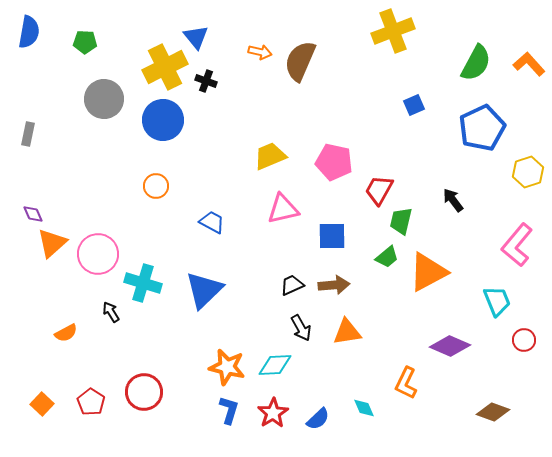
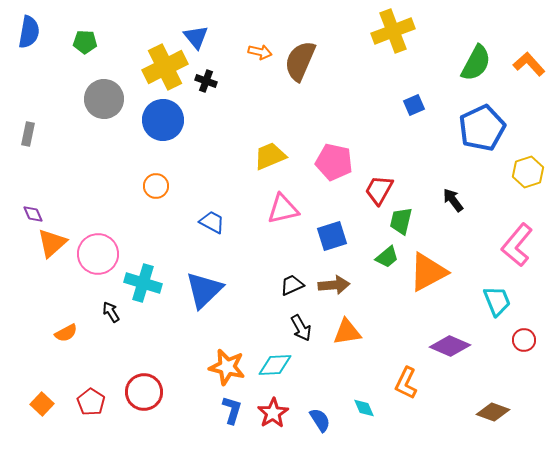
blue square at (332, 236): rotated 16 degrees counterclockwise
blue L-shape at (229, 410): moved 3 px right
blue semicircle at (318, 419): moved 2 px right, 1 px down; rotated 80 degrees counterclockwise
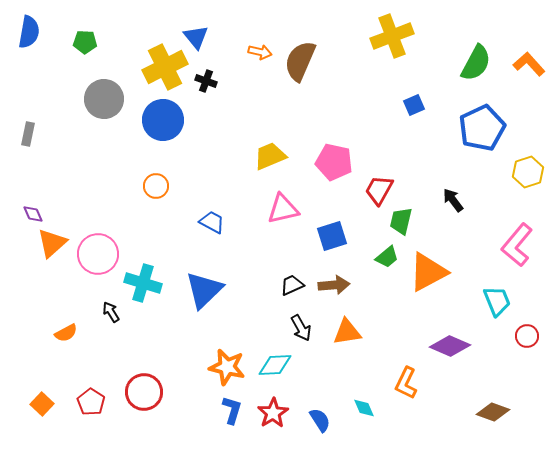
yellow cross at (393, 31): moved 1 px left, 5 px down
red circle at (524, 340): moved 3 px right, 4 px up
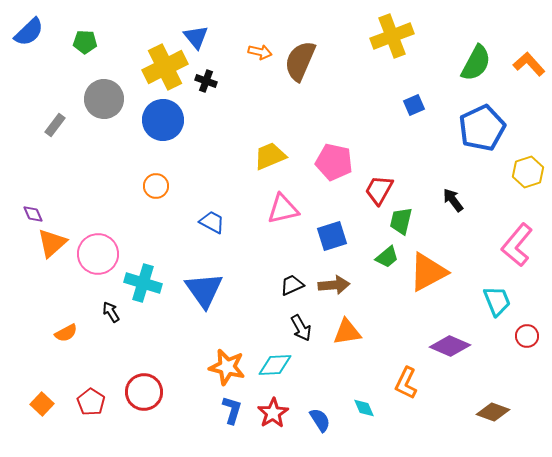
blue semicircle at (29, 32): rotated 36 degrees clockwise
gray rectangle at (28, 134): moved 27 px right, 9 px up; rotated 25 degrees clockwise
blue triangle at (204, 290): rotated 21 degrees counterclockwise
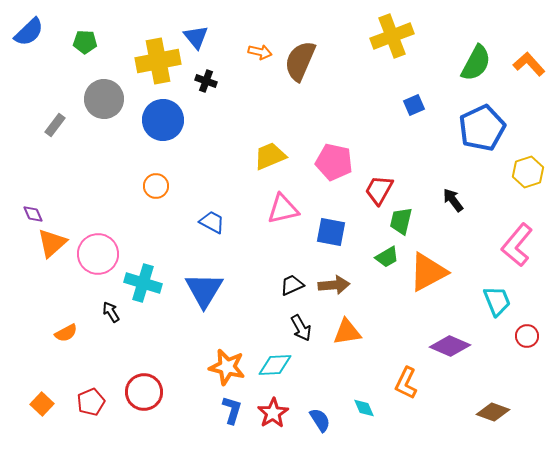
yellow cross at (165, 67): moved 7 px left, 6 px up; rotated 15 degrees clockwise
blue square at (332, 236): moved 1 px left, 4 px up; rotated 28 degrees clockwise
green trapezoid at (387, 257): rotated 10 degrees clockwise
blue triangle at (204, 290): rotated 6 degrees clockwise
red pentagon at (91, 402): rotated 16 degrees clockwise
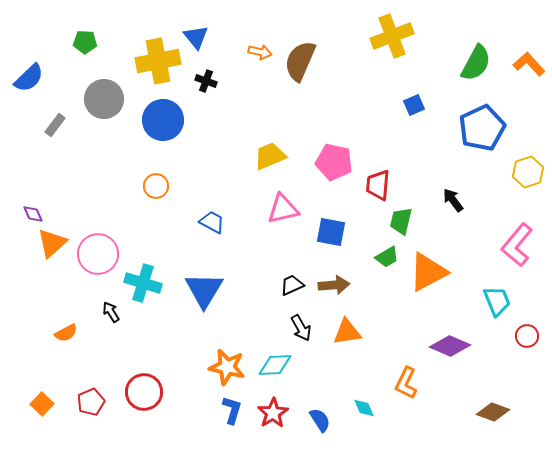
blue semicircle at (29, 32): moved 46 px down
red trapezoid at (379, 190): moved 1 px left, 5 px up; rotated 24 degrees counterclockwise
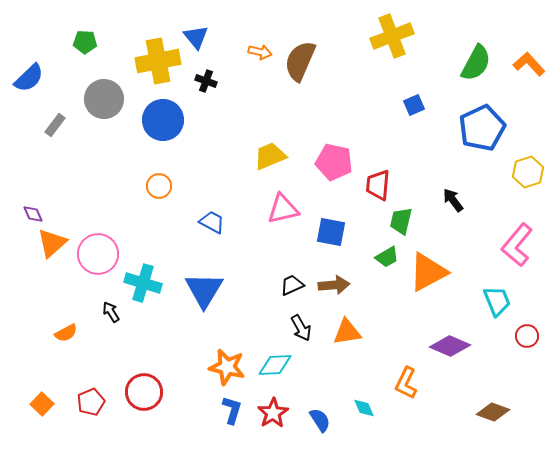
orange circle at (156, 186): moved 3 px right
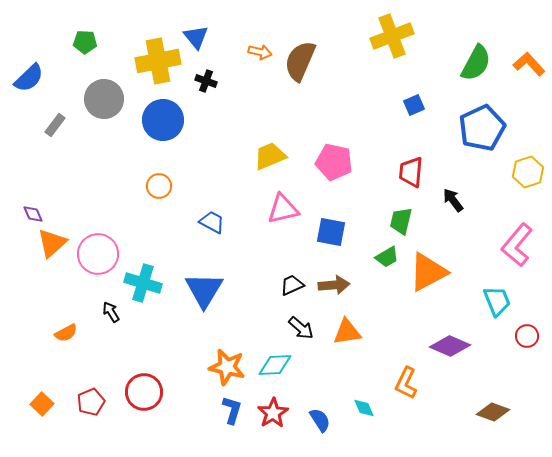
red trapezoid at (378, 185): moved 33 px right, 13 px up
black arrow at (301, 328): rotated 20 degrees counterclockwise
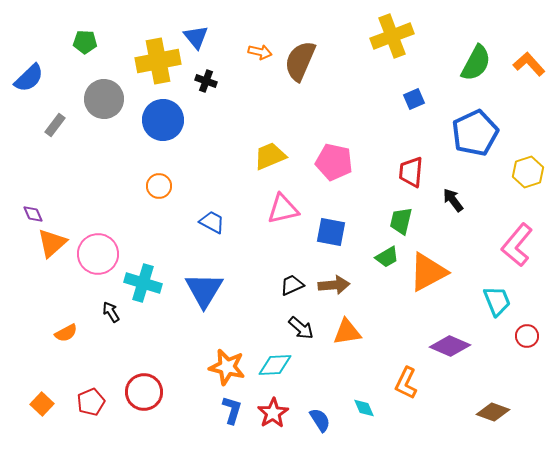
blue square at (414, 105): moved 6 px up
blue pentagon at (482, 128): moved 7 px left, 5 px down
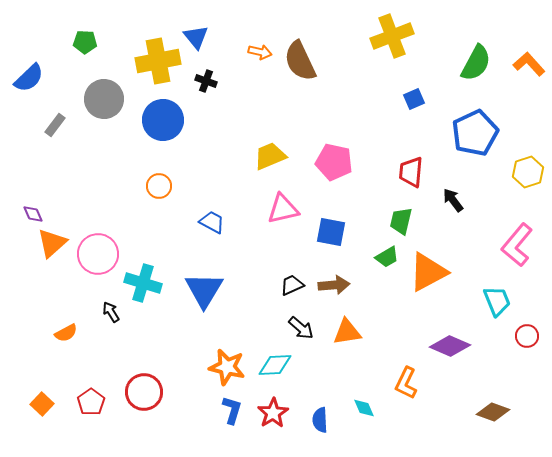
brown semicircle at (300, 61): rotated 48 degrees counterclockwise
red pentagon at (91, 402): rotated 12 degrees counterclockwise
blue semicircle at (320, 420): rotated 150 degrees counterclockwise
